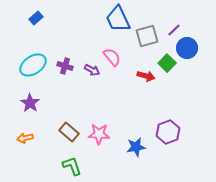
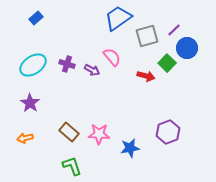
blue trapezoid: moved 1 px up; rotated 80 degrees clockwise
purple cross: moved 2 px right, 2 px up
blue star: moved 6 px left, 1 px down
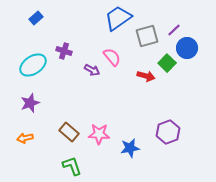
purple cross: moved 3 px left, 13 px up
purple star: rotated 18 degrees clockwise
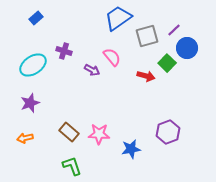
blue star: moved 1 px right, 1 px down
